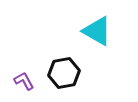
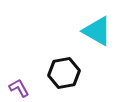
purple L-shape: moved 5 px left, 7 px down
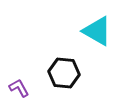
black hexagon: rotated 16 degrees clockwise
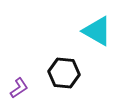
purple L-shape: rotated 85 degrees clockwise
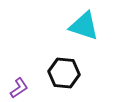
cyan triangle: moved 13 px left, 5 px up; rotated 12 degrees counterclockwise
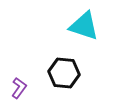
purple L-shape: rotated 20 degrees counterclockwise
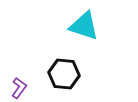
black hexagon: moved 1 px down
